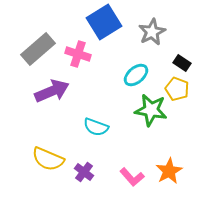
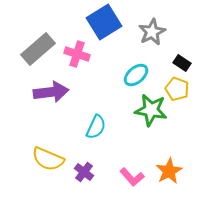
pink cross: moved 1 px left
purple arrow: moved 1 px left, 1 px down; rotated 16 degrees clockwise
cyan semicircle: rotated 85 degrees counterclockwise
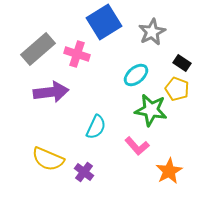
pink L-shape: moved 5 px right, 31 px up
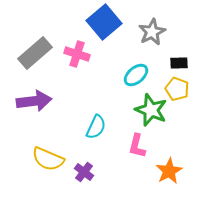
blue square: rotated 8 degrees counterclockwise
gray rectangle: moved 3 px left, 4 px down
black rectangle: moved 3 px left; rotated 36 degrees counterclockwise
purple arrow: moved 17 px left, 9 px down
green star: rotated 12 degrees clockwise
pink L-shape: rotated 55 degrees clockwise
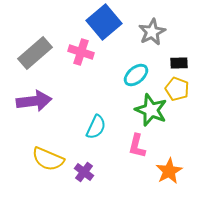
pink cross: moved 4 px right, 2 px up
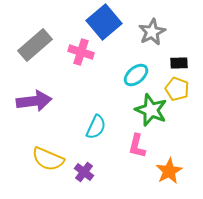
gray rectangle: moved 8 px up
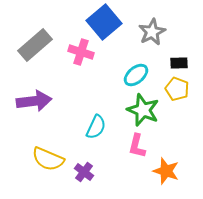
green star: moved 8 px left
orange star: moved 3 px left; rotated 24 degrees counterclockwise
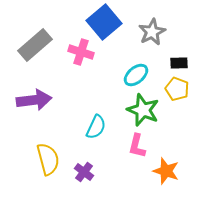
purple arrow: moved 1 px up
yellow semicircle: rotated 128 degrees counterclockwise
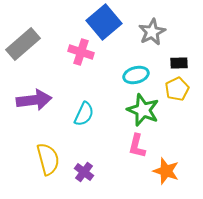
gray rectangle: moved 12 px left, 1 px up
cyan ellipse: rotated 25 degrees clockwise
yellow pentagon: rotated 25 degrees clockwise
cyan semicircle: moved 12 px left, 13 px up
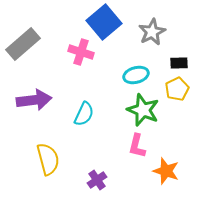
purple cross: moved 13 px right, 8 px down; rotated 18 degrees clockwise
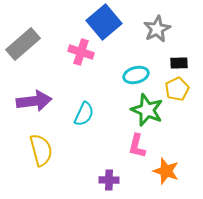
gray star: moved 5 px right, 3 px up
purple arrow: moved 1 px down
green star: moved 4 px right
yellow semicircle: moved 7 px left, 9 px up
purple cross: moved 12 px right; rotated 36 degrees clockwise
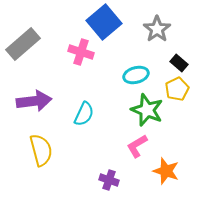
gray star: rotated 8 degrees counterclockwise
black rectangle: rotated 42 degrees clockwise
pink L-shape: rotated 45 degrees clockwise
purple cross: rotated 18 degrees clockwise
